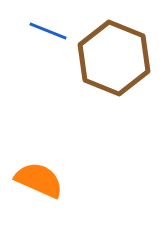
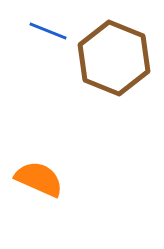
orange semicircle: moved 1 px up
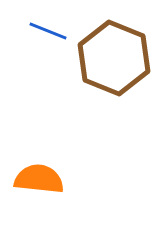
orange semicircle: rotated 18 degrees counterclockwise
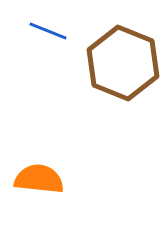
brown hexagon: moved 9 px right, 5 px down
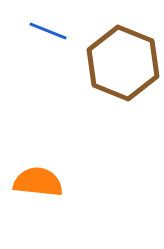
orange semicircle: moved 1 px left, 3 px down
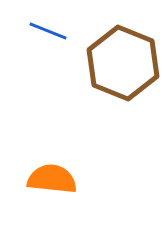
orange semicircle: moved 14 px right, 3 px up
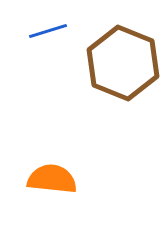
blue line: rotated 39 degrees counterclockwise
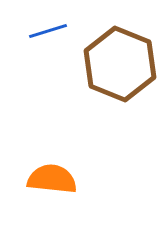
brown hexagon: moved 3 px left, 1 px down
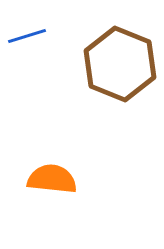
blue line: moved 21 px left, 5 px down
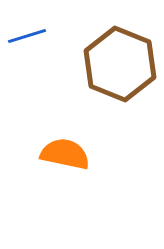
orange semicircle: moved 13 px right, 25 px up; rotated 6 degrees clockwise
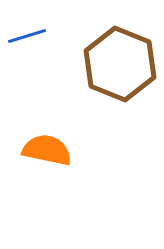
orange semicircle: moved 18 px left, 4 px up
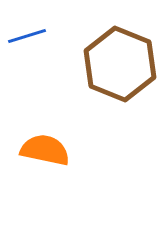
orange semicircle: moved 2 px left
